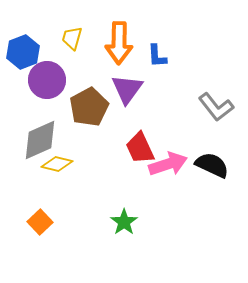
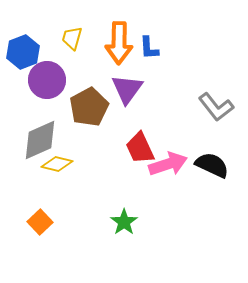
blue L-shape: moved 8 px left, 8 px up
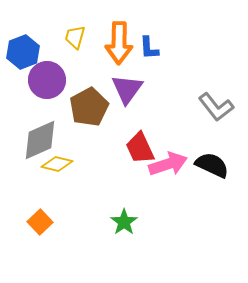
yellow trapezoid: moved 3 px right, 1 px up
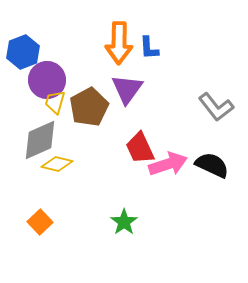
yellow trapezoid: moved 20 px left, 65 px down
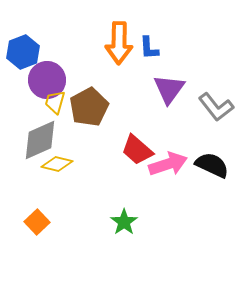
purple triangle: moved 42 px right
red trapezoid: moved 3 px left, 2 px down; rotated 24 degrees counterclockwise
orange square: moved 3 px left
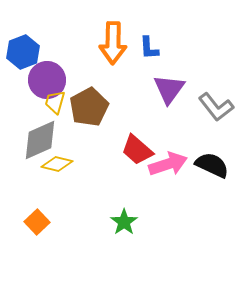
orange arrow: moved 6 px left
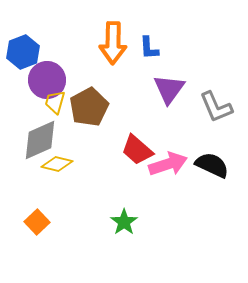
gray L-shape: rotated 15 degrees clockwise
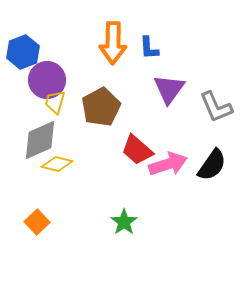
brown pentagon: moved 12 px right
black semicircle: rotated 100 degrees clockwise
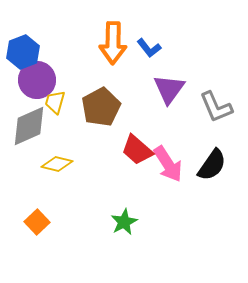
blue L-shape: rotated 35 degrees counterclockwise
purple circle: moved 10 px left
gray diamond: moved 11 px left, 14 px up
pink arrow: rotated 75 degrees clockwise
green star: rotated 8 degrees clockwise
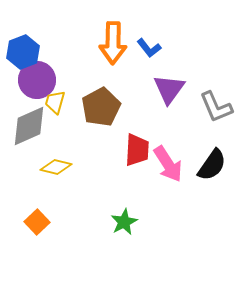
red trapezoid: rotated 128 degrees counterclockwise
yellow diamond: moved 1 px left, 3 px down
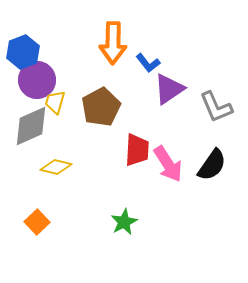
blue L-shape: moved 1 px left, 15 px down
purple triangle: rotated 20 degrees clockwise
gray diamond: moved 2 px right
